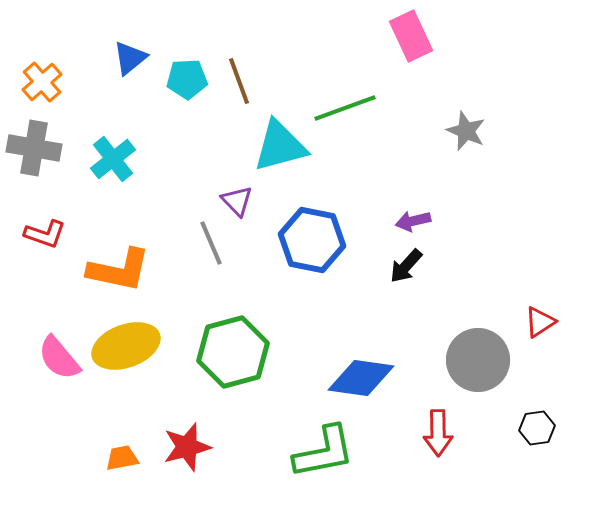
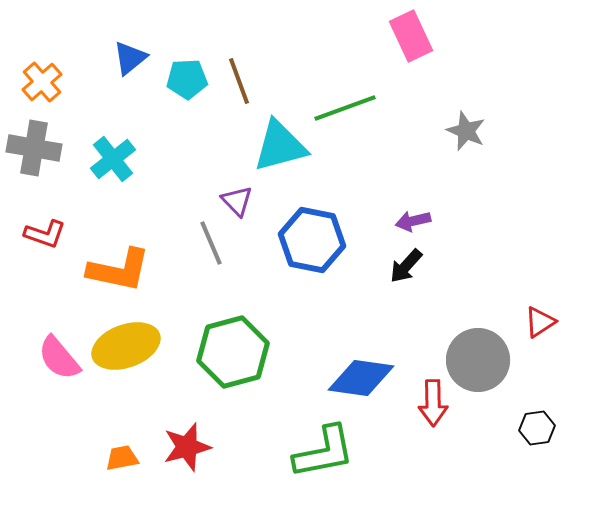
red arrow: moved 5 px left, 30 px up
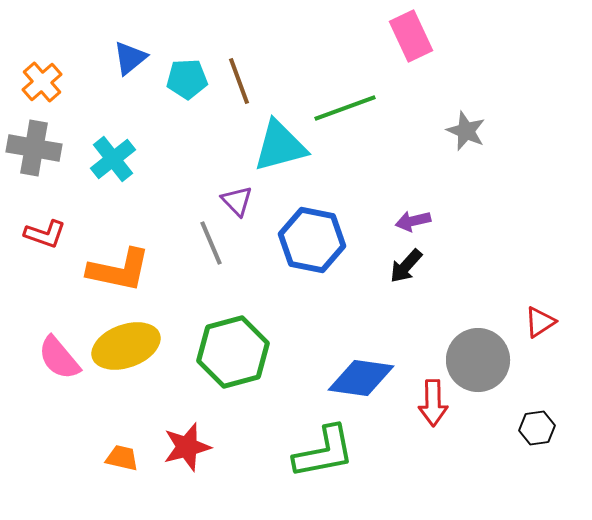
orange trapezoid: rotated 24 degrees clockwise
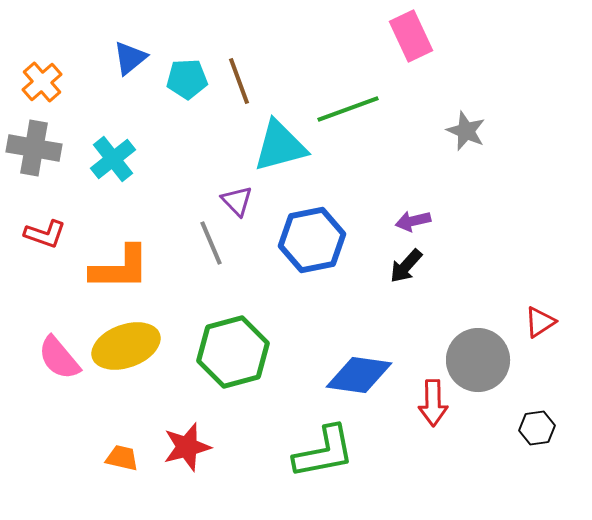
green line: moved 3 px right, 1 px down
blue hexagon: rotated 22 degrees counterclockwise
orange L-shape: moved 1 px right, 2 px up; rotated 12 degrees counterclockwise
blue diamond: moved 2 px left, 3 px up
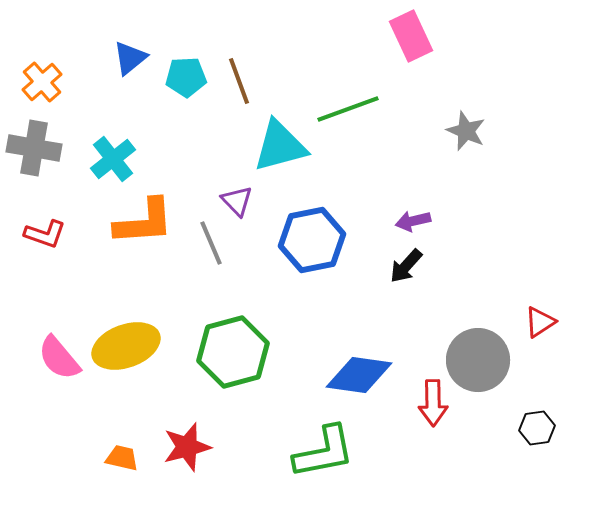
cyan pentagon: moved 1 px left, 2 px up
orange L-shape: moved 24 px right, 46 px up; rotated 4 degrees counterclockwise
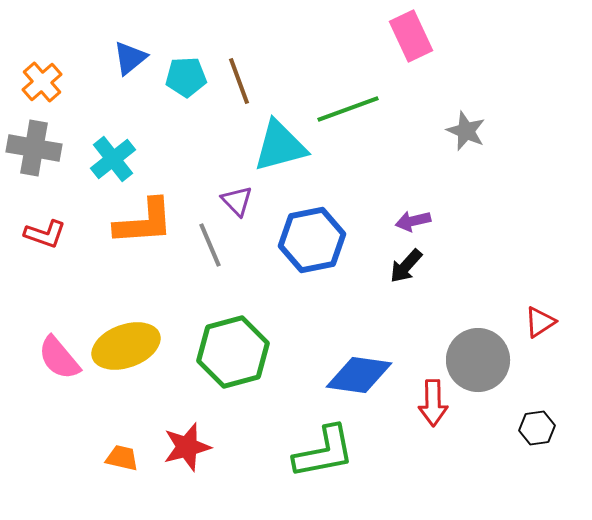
gray line: moved 1 px left, 2 px down
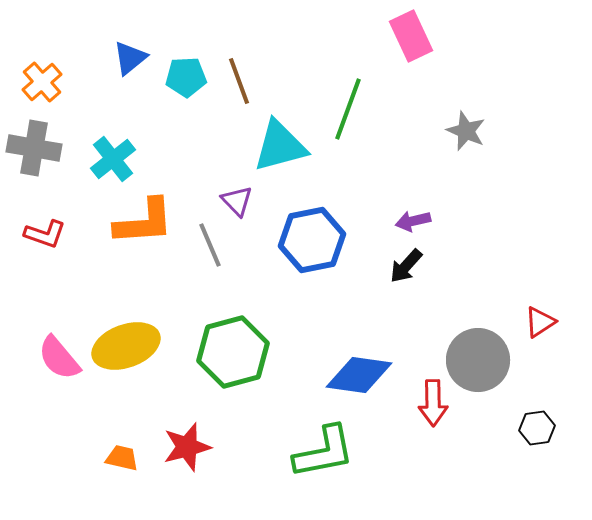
green line: rotated 50 degrees counterclockwise
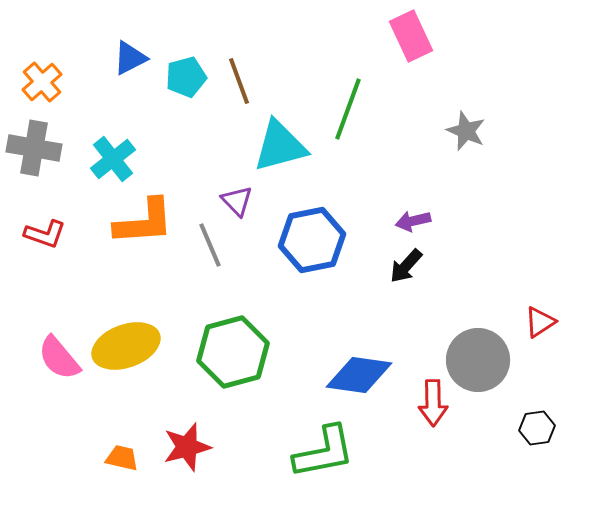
blue triangle: rotated 12 degrees clockwise
cyan pentagon: rotated 12 degrees counterclockwise
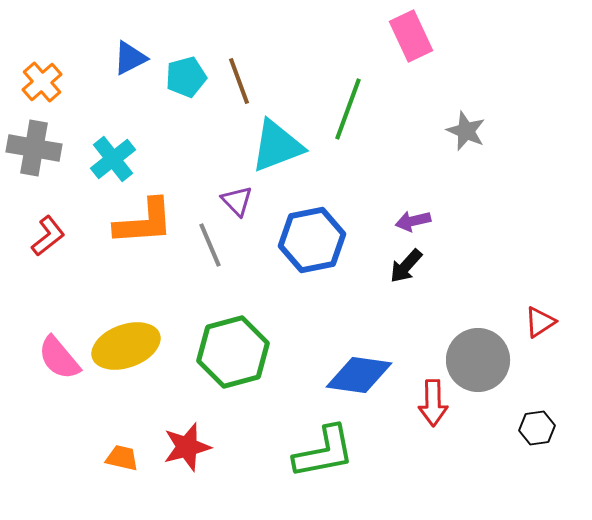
cyan triangle: moved 3 px left; rotated 6 degrees counterclockwise
red L-shape: moved 3 px right, 2 px down; rotated 57 degrees counterclockwise
